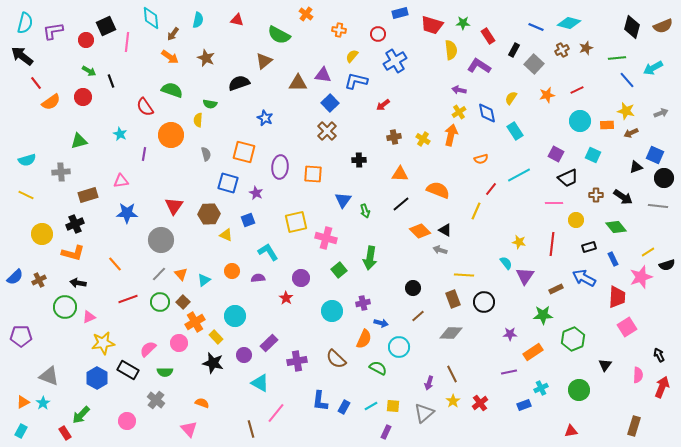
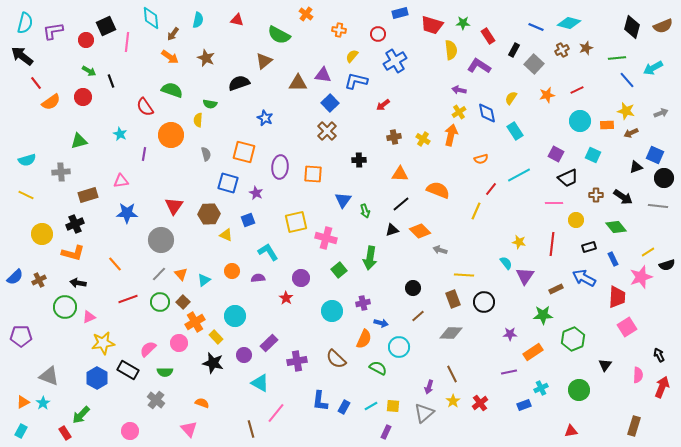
black triangle at (445, 230): moved 53 px left; rotated 48 degrees counterclockwise
purple arrow at (429, 383): moved 4 px down
pink circle at (127, 421): moved 3 px right, 10 px down
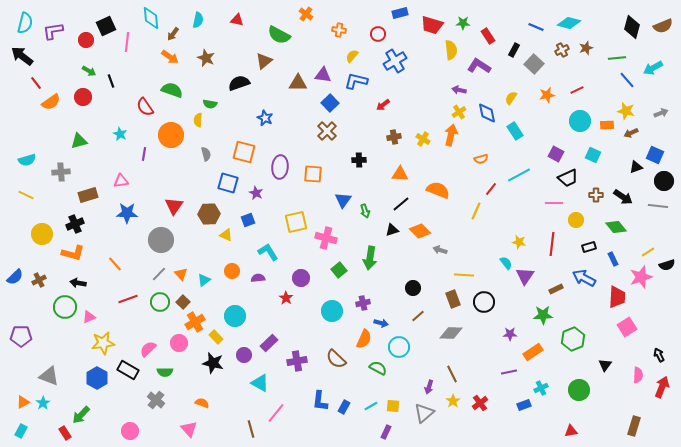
black circle at (664, 178): moved 3 px down
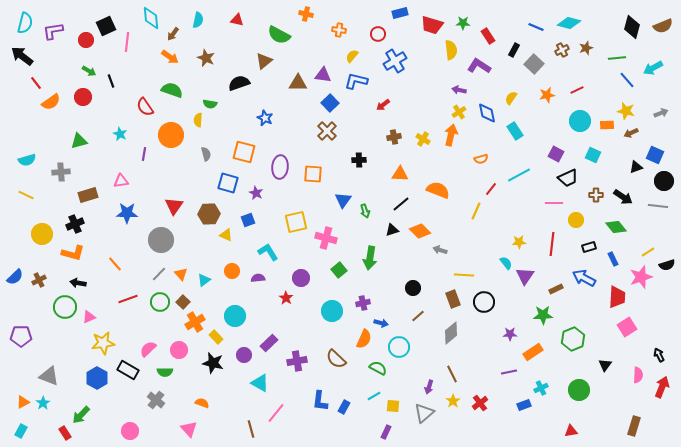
orange cross at (306, 14): rotated 24 degrees counterclockwise
yellow star at (519, 242): rotated 16 degrees counterclockwise
gray diamond at (451, 333): rotated 40 degrees counterclockwise
pink circle at (179, 343): moved 7 px down
cyan line at (371, 406): moved 3 px right, 10 px up
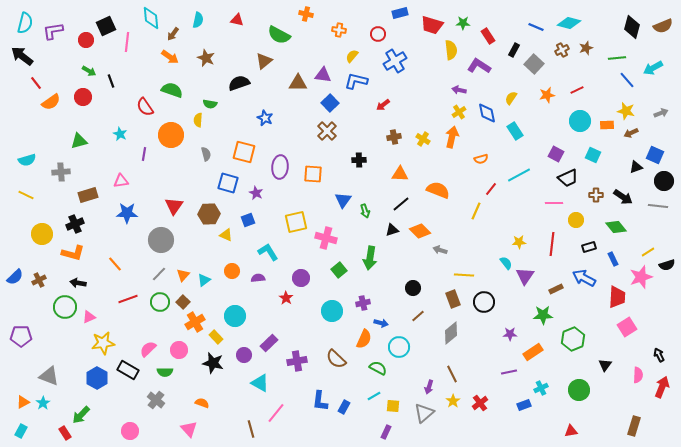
orange arrow at (451, 135): moved 1 px right, 2 px down
orange triangle at (181, 274): moved 2 px right, 1 px down; rotated 24 degrees clockwise
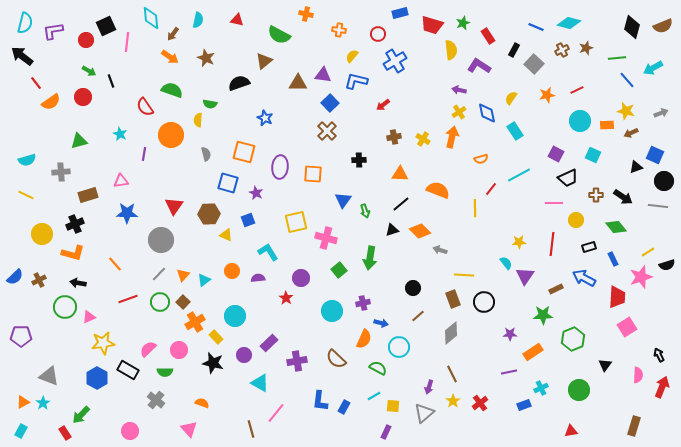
green star at (463, 23): rotated 24 degrees counterclockwise
yellow line at (476, 211): moved 1 px left, 3 px up; rotated 24 degrees counterclockwise
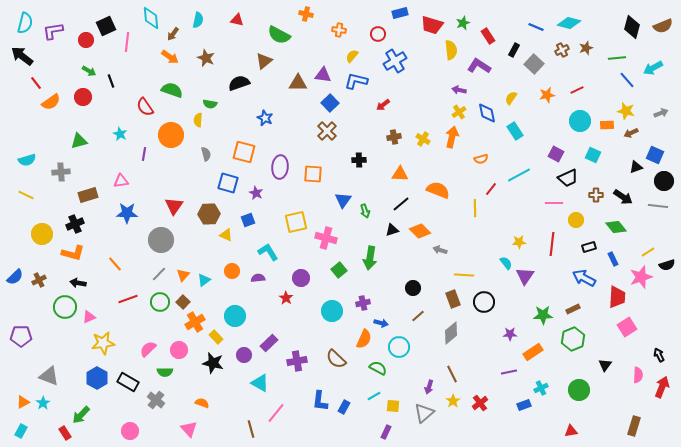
brown rectangle at (556, 289): moved 17 px right, 20 px down
black rectangle at (128, 370): moved 12 px down
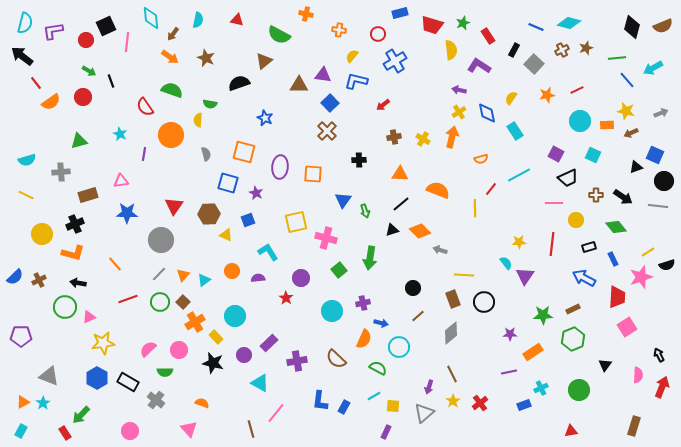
brown triangle at (298, 83): moved 1 px right, 2 px down
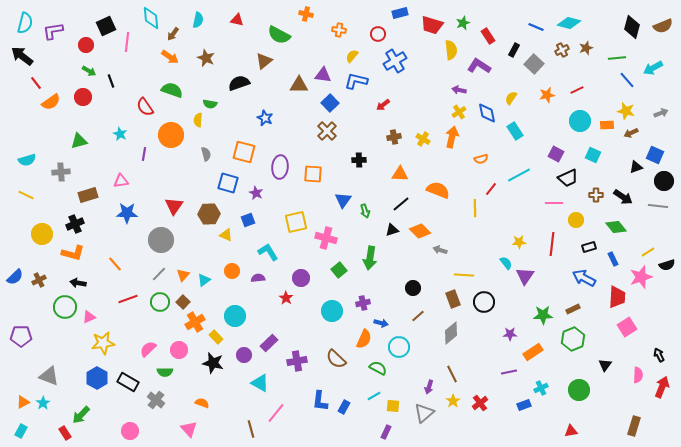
red circle at (86, 40): moved 5 px down
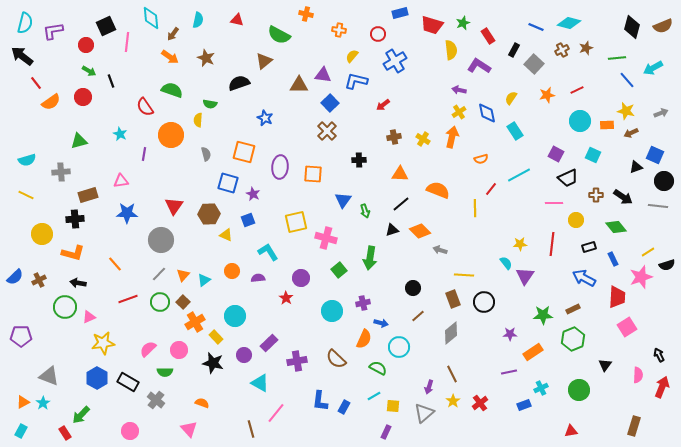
purple star at (256, 193): moved 3 px left, 1 px down
black cross at (75, 224): moved 5 px up; rotated 18 degrees clockwise
yellow star at (519, 242): moved 1 px right, 2 px down
